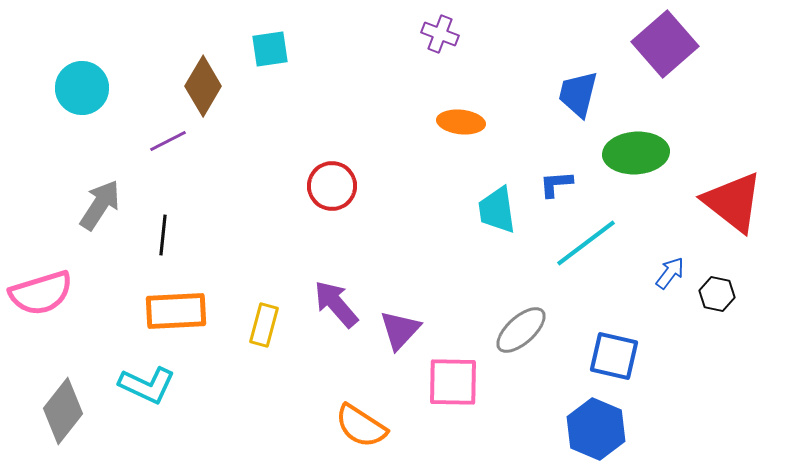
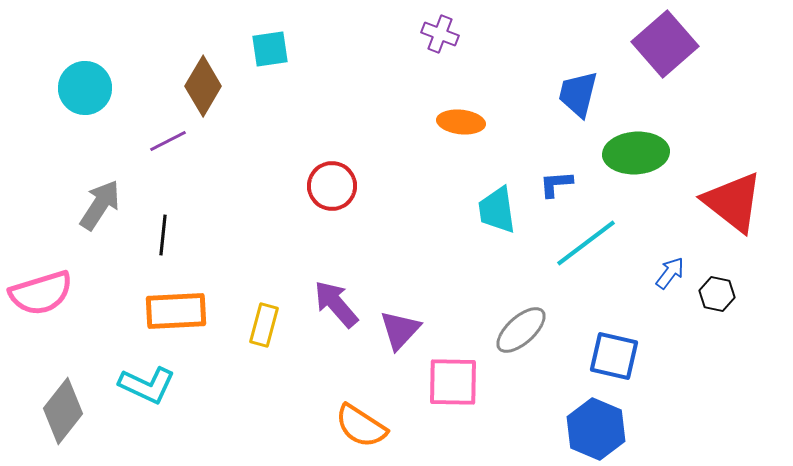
cyan circle: moved 3 px right
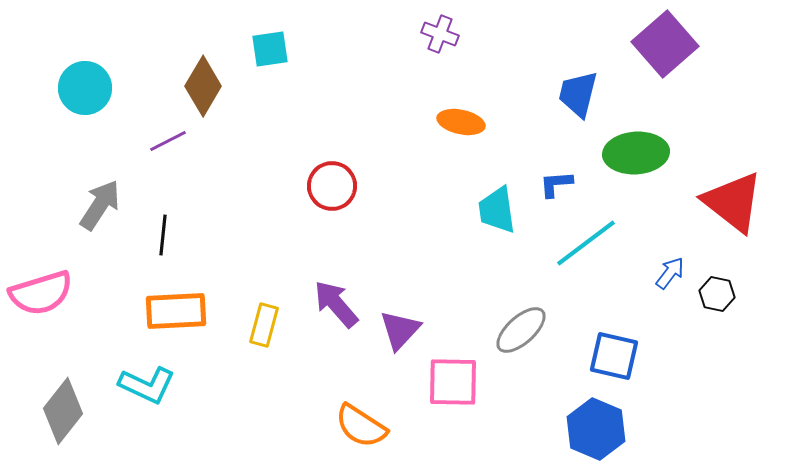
orange ellipse: rotated 6 degrees clockwise
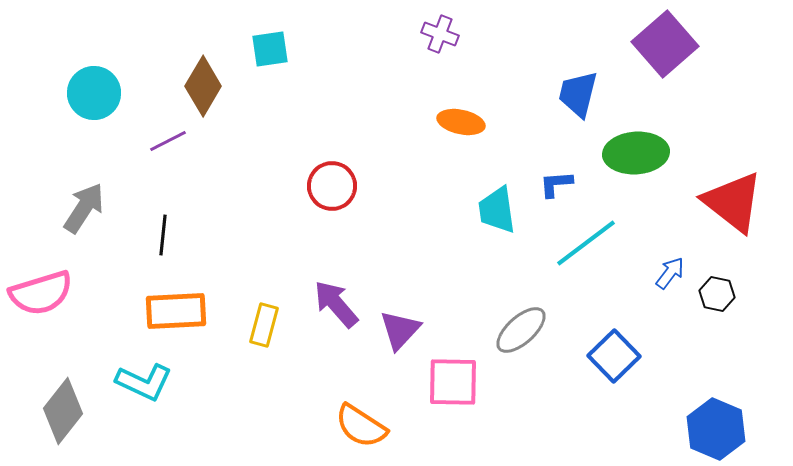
cyan circle: moved 9 px right, 5 px down
gray arrow: moved 16 px left, 3 px down
blue square: rotated 33 degrees clockwise
cyan L-shape: moved 3 px left, 3 px up
blue hexagon: moved 120 px right
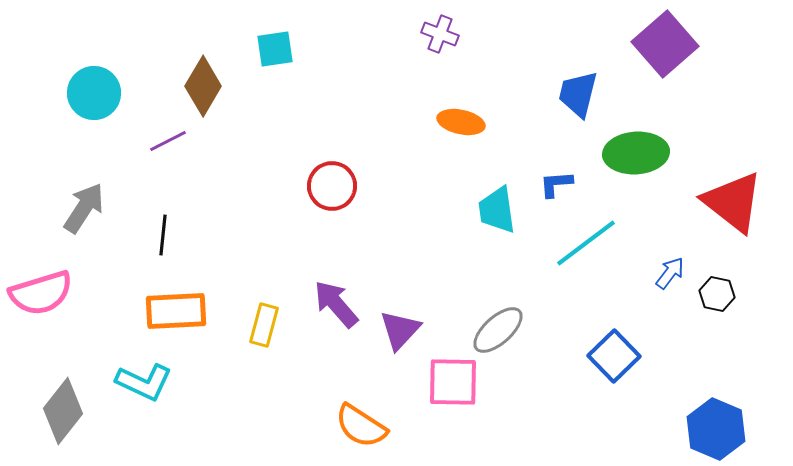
cyan square: moved 5 px right
gray ellipse: moved 23 px left
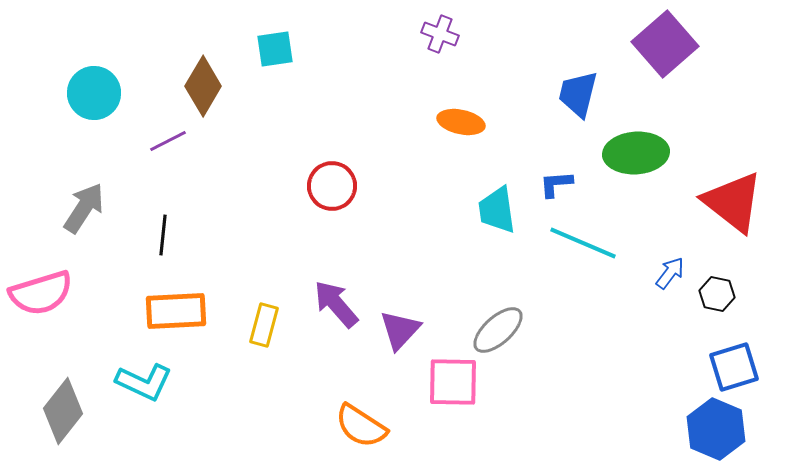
cyan line: moved 3 px left; rotated 60 degrees clockwise
blue square: moved 120 px right, 11 px down; rotated 27 degrees clockwise
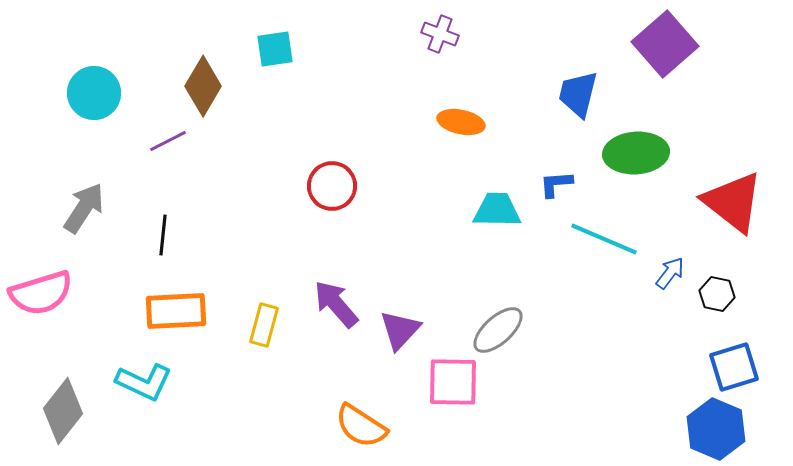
cyan trapezoid: rotated 99 degrees clockwise
cyan line: moved 21 px right, 4 px up
